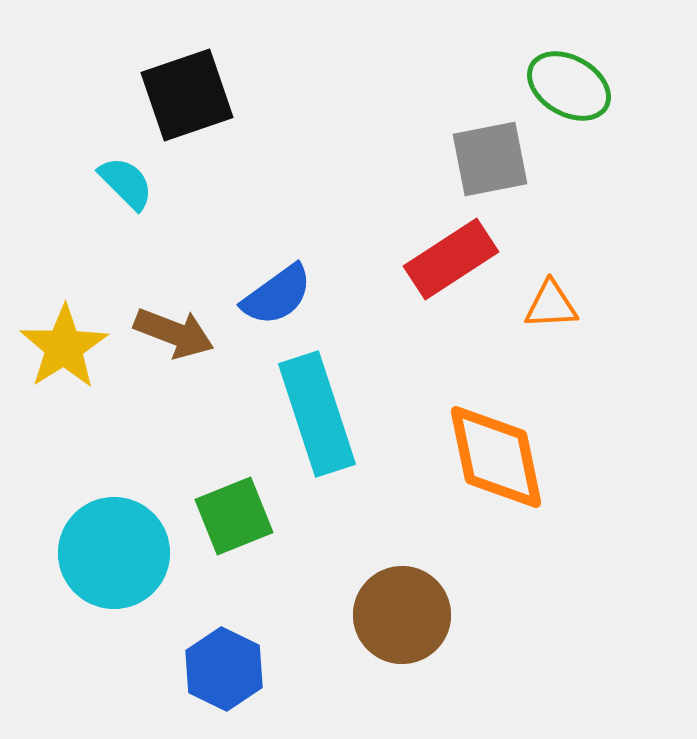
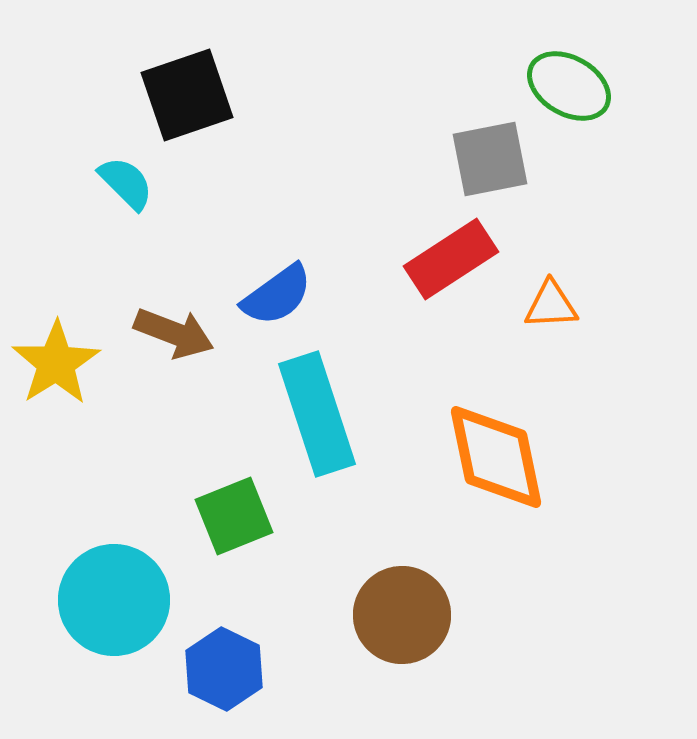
yellow star: moved 8 px left, 16 px down
cyan circle: moved 47 px down
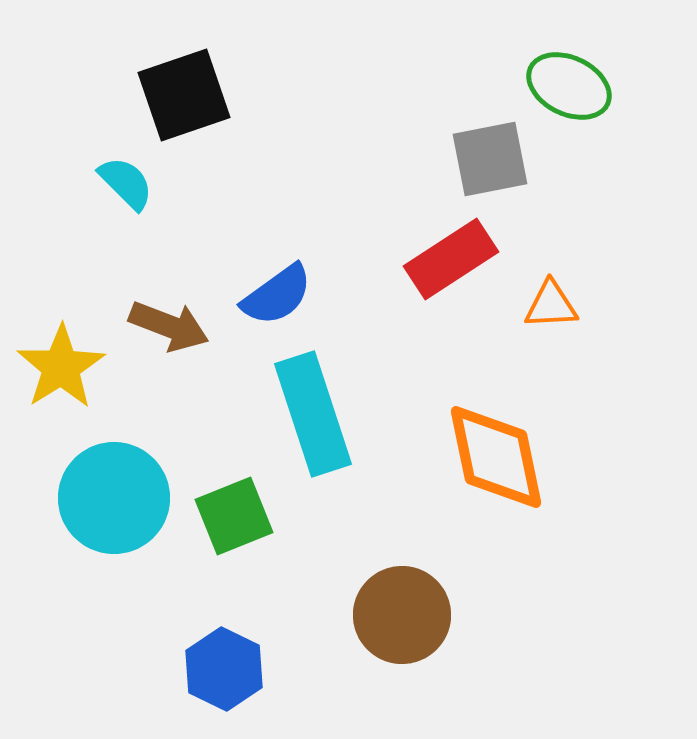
green ellipse: rotated 4 degrees counterclockwise
black square: moved 3 px left
brown arrow: moved 5 px left, 7 px up
yellow star: moved 5 px right, 4 px down
cyan rectangle: moved 4 px left
cyan circle: moved 102 px up
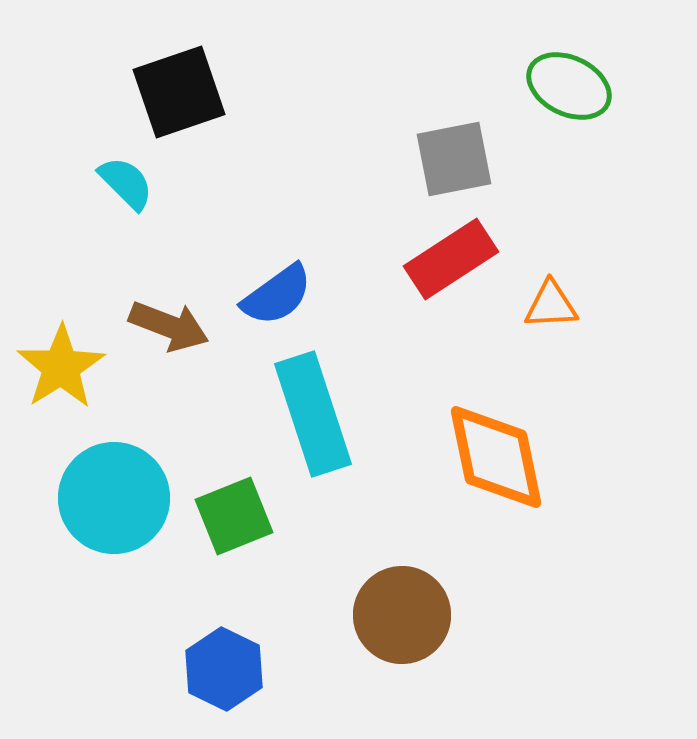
black square: moved 5 px left, 3 px up
gray square: moved 36 px left
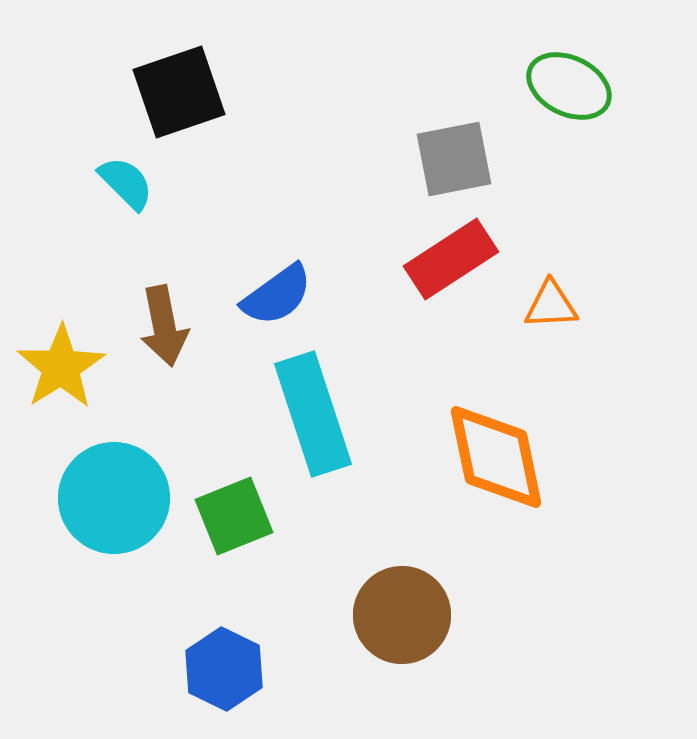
brown arrow: moved 5 px left; rotated 58 degrees clockwise
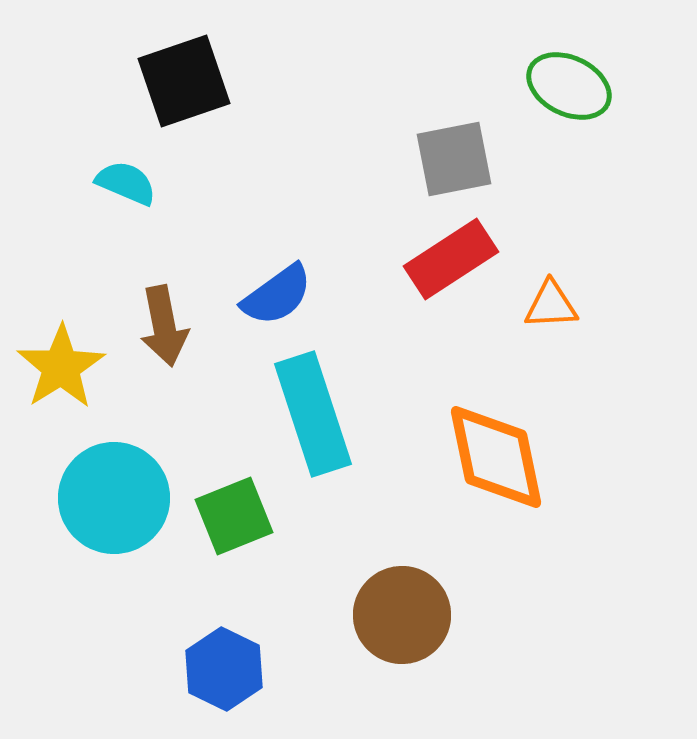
black square: moved 5 px right, 11 px up
cyan semicircle: rotated 22 degrees counterclockwise
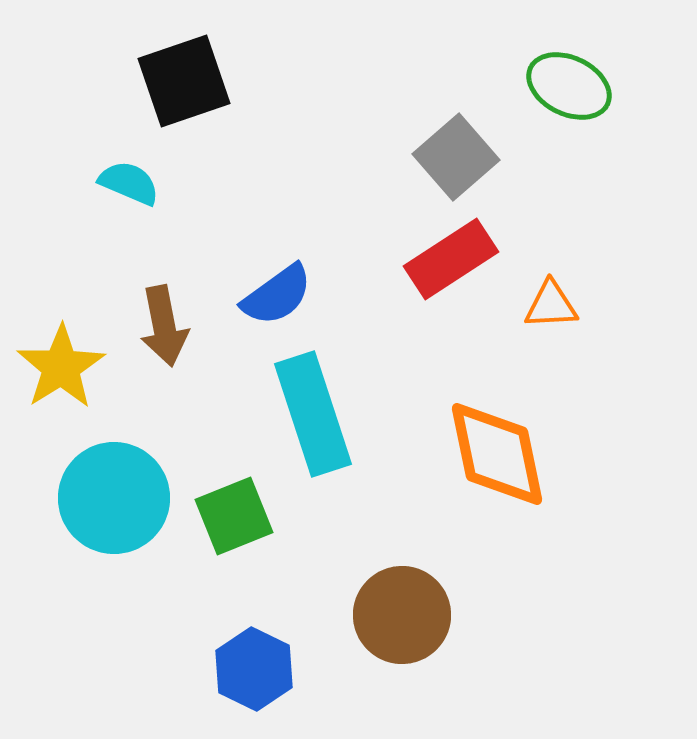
gray square: moved 2 px right, 2 px up; rotated 30 degrees counterclockwise
cyan semicircle: moved 3 px right
orange diamond: moved 1 px right, 3 px up
blue hexagon: moved 30 px right
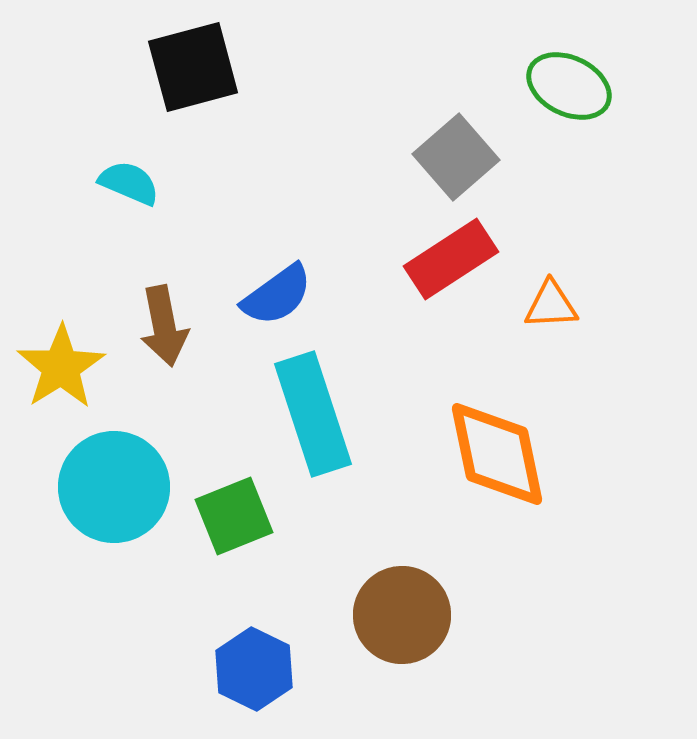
black square: moved 9 px right, 14 px up; rotated 4 degrees clockwise
cyan circle: moved 11 px up
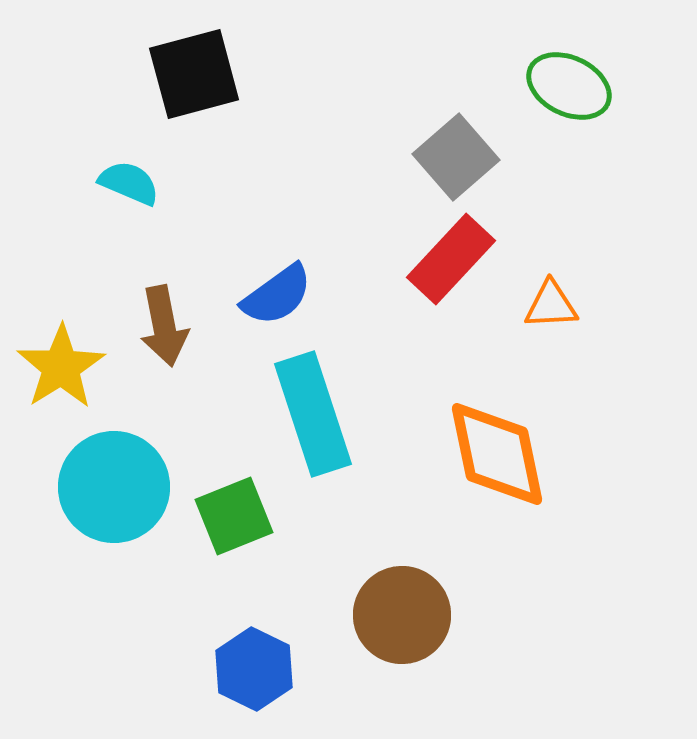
black square: moved 1 px right, 7 px down
red rectangle: rotated 14 degrees counterclockwise
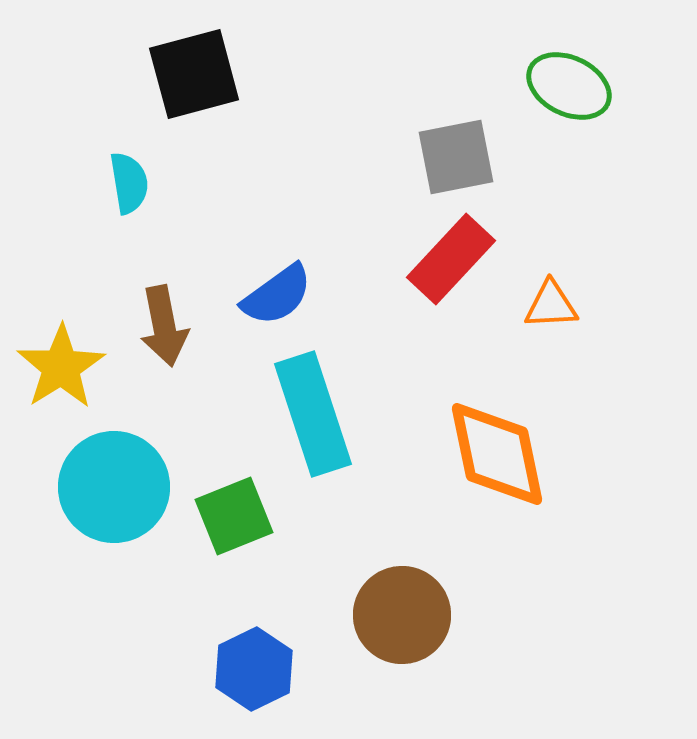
gray square: rotated 30 degrees clockwise
cyan semicircle: rotated 58 degrees clockwise
blue hexagon: rotated 8 degrees clockwise
